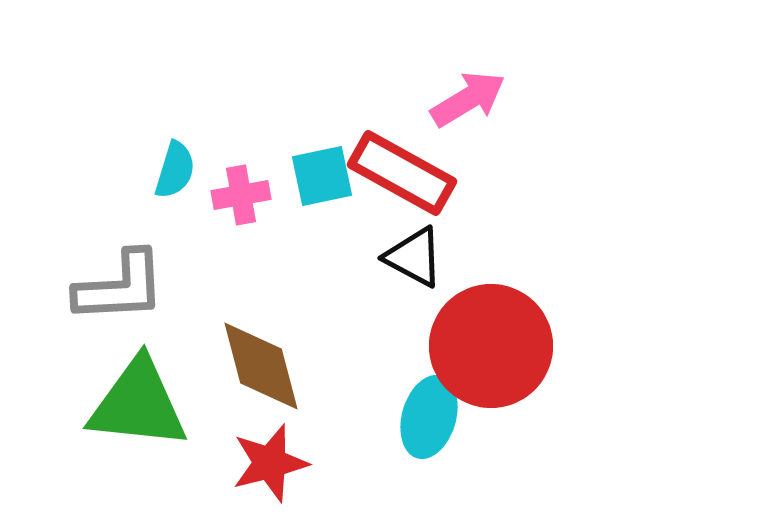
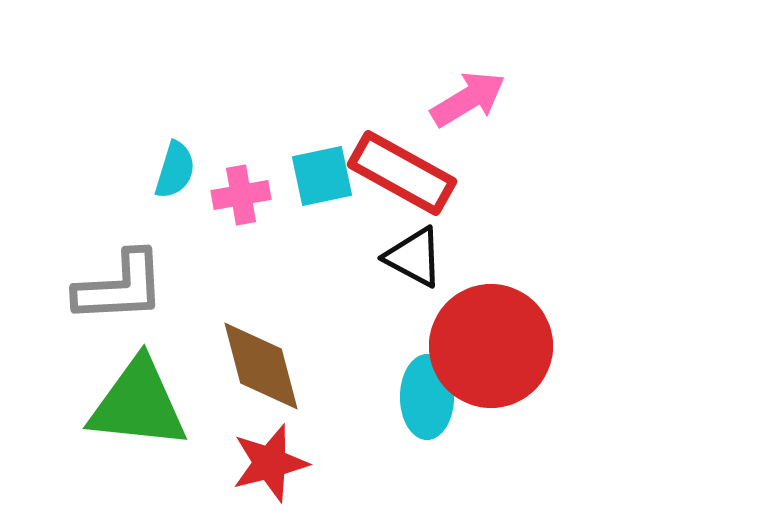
cyan ellipse: moved 2 px left, 20 px up; rotated 16 degrees counterclockwise
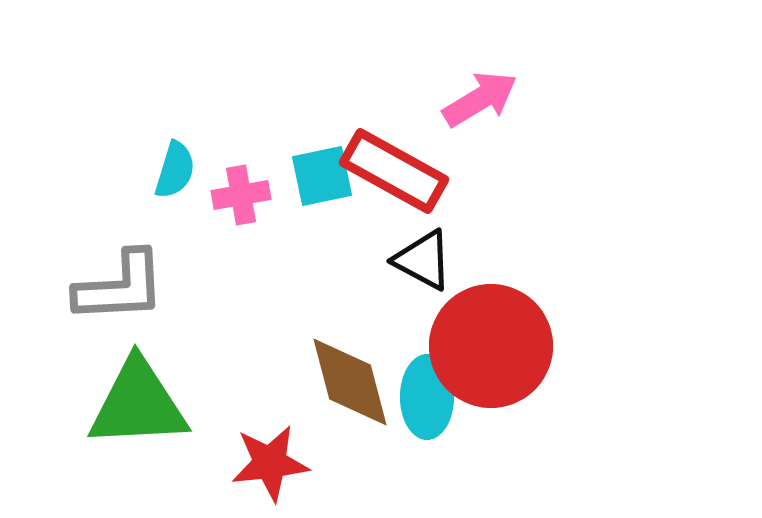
pink arrow: moved 12 px right
red rectangle: moved 8 px left, 2 px up
black triangle: moved 9 px right, 3 px down
brown diamond: moved 89 px right, 16 px down
green triangle: rotated 9 degrees counterclockwise
red star: rotated 8 degrees clockwise
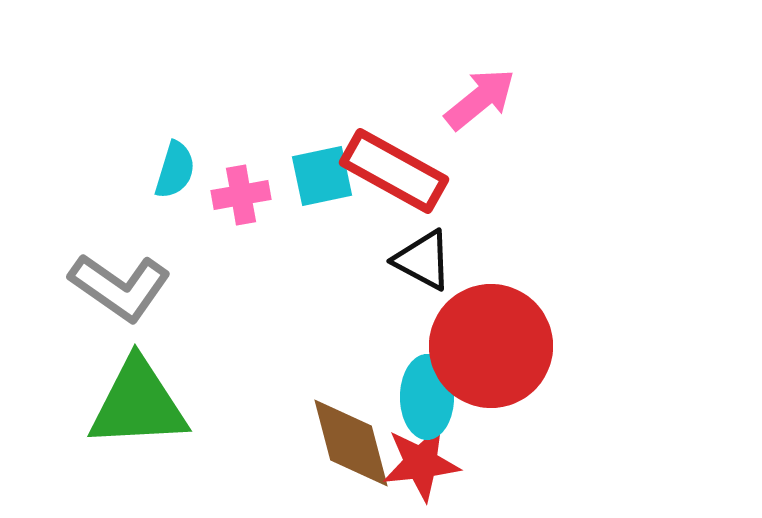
pink arrow: rotated 8 degrees counterclockwise
gray L-shape: rotated 38 degrees clockwise
brown diamond: moved 1 px right, 61 px down
red star: moved 151 px right
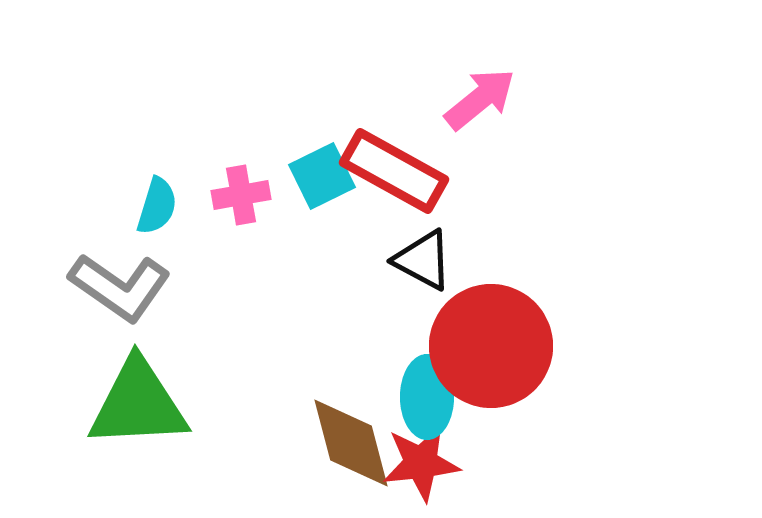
cyan semicircle: moved 18 px left, 36 px down
cyan square: rotated 14 degrees counterclockwise
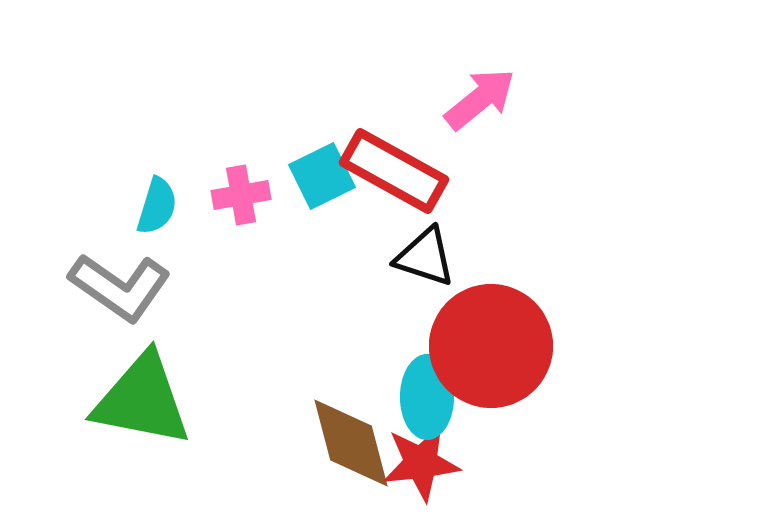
black triangle: moved 2 px right, 3 px up; rotated 10 degrees counterclockwise
green triangle: moved 4 px right, 4 px up; rotated 14 degrees clockwise
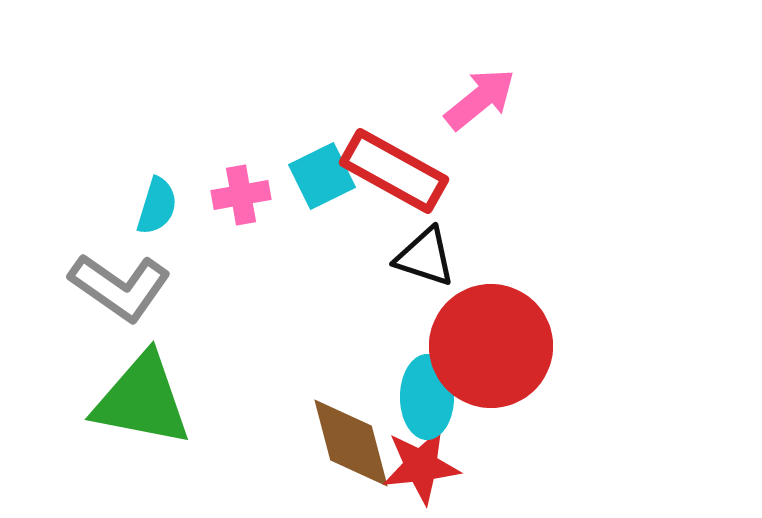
red star: moved 3 px down
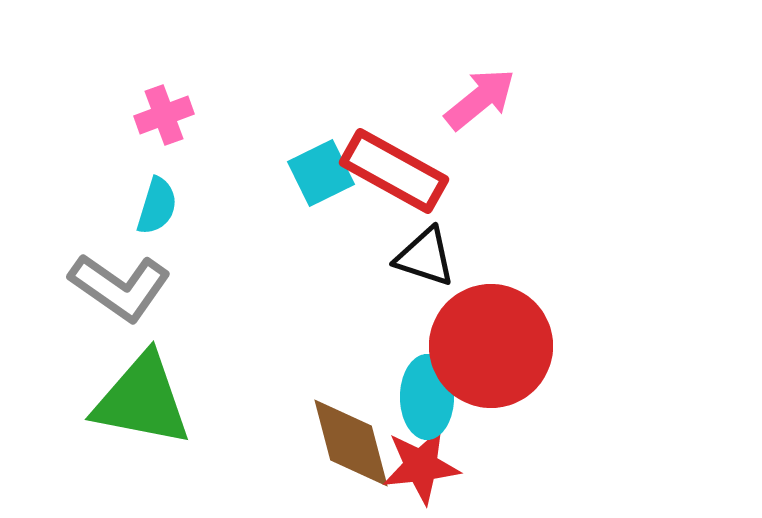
cyan square: moved 1 px left, 3 px up
pink cross: moved 77 px left, 80 px up; rotated 10 degrees counterclockwise
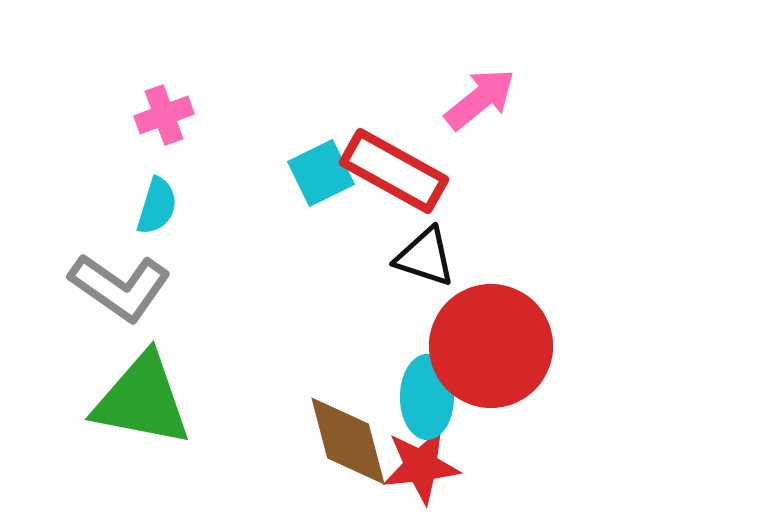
brown diamond: moved 3 px left, 2 px up
